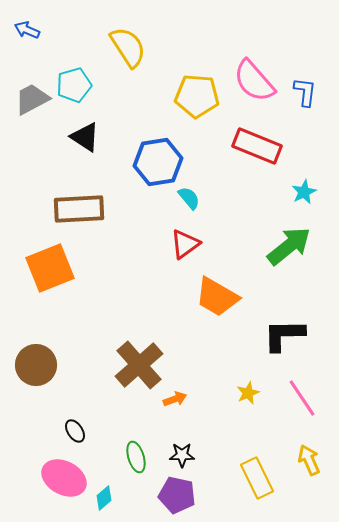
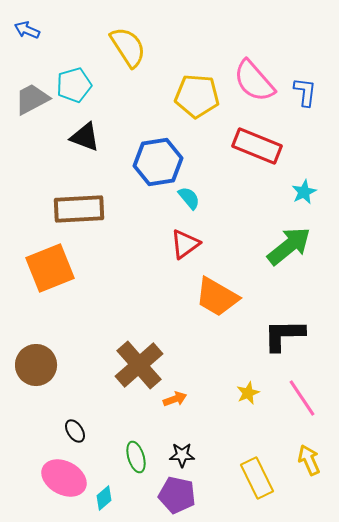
black triangle: rotated 12 degrees counterclockwise
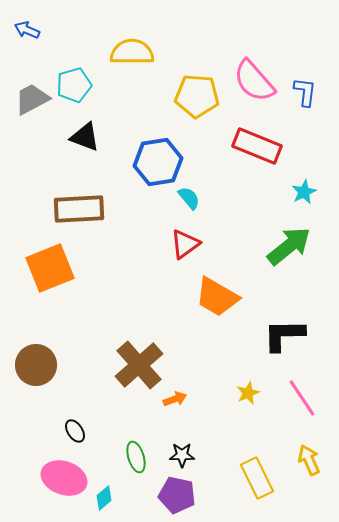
yellow semicircle: moved 4 px right, 5 px down; rotated 57 degrees counterclockwise
pink ellipse: rotated 9 degrees counterclockwise
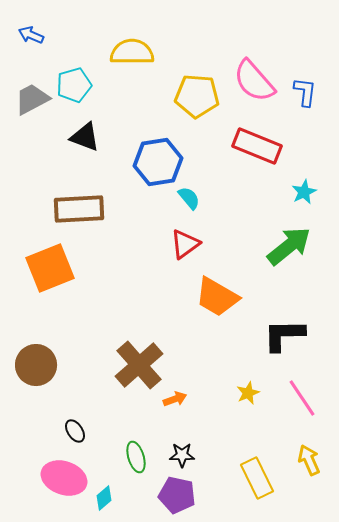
blue arrow: moved 4 px right, 5 px down
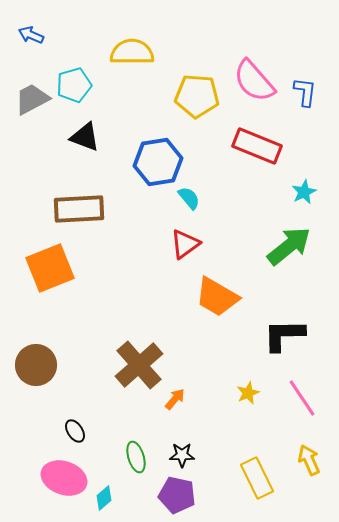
orange arrow: rotated 30 degrees counterclockwise
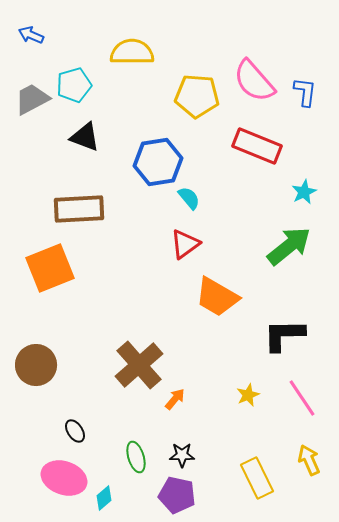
yellow star: moved 2 px down
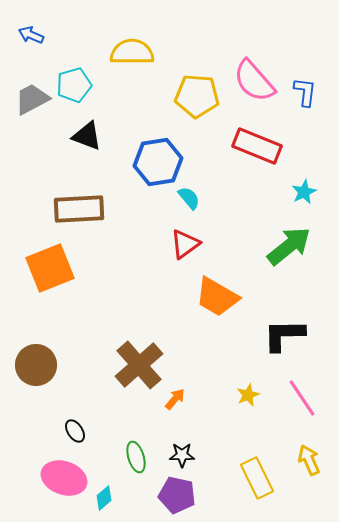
black triangle: moved 2 px right, 1 px up
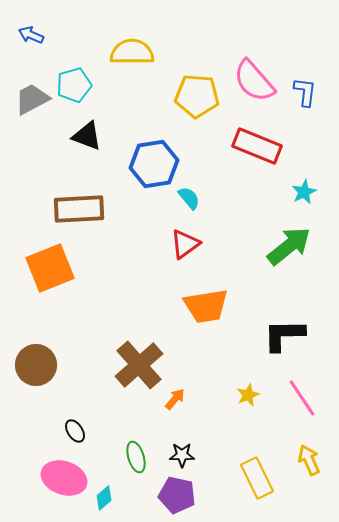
blue hexagon: moved 4 px left, 2 px down
orange trapezoid: moved 11 px left, 9 px down; rotated 39 degrees counterclockwise
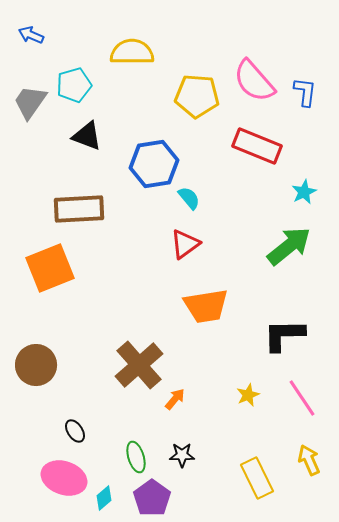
gray trapezoid: moved 2 px left, 3 px down; rotated 27 degrees counterclockwise
purple pentagon: moved 25 px left, 3 px down; rotated 24 degrees clockwise
